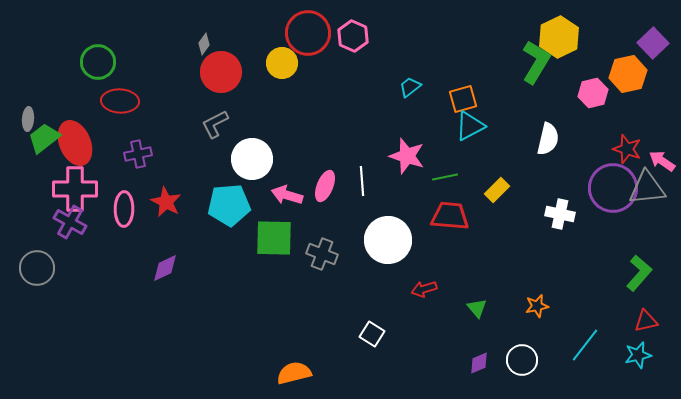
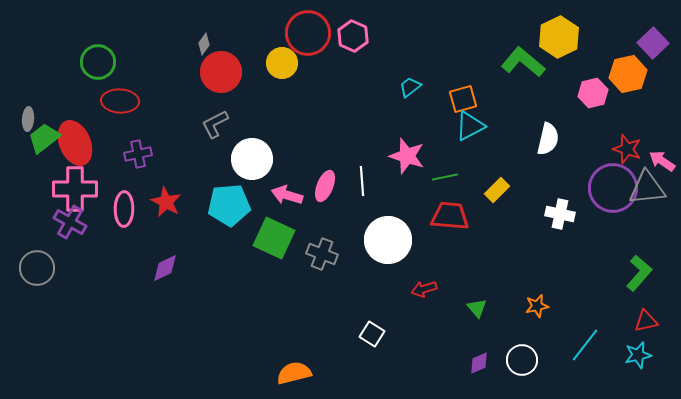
green L-shape at (536, 62): moved 13 px left; rotated 81 degrees counterclockwise
green square at (274, 238): rotated 24 degrees clockwise
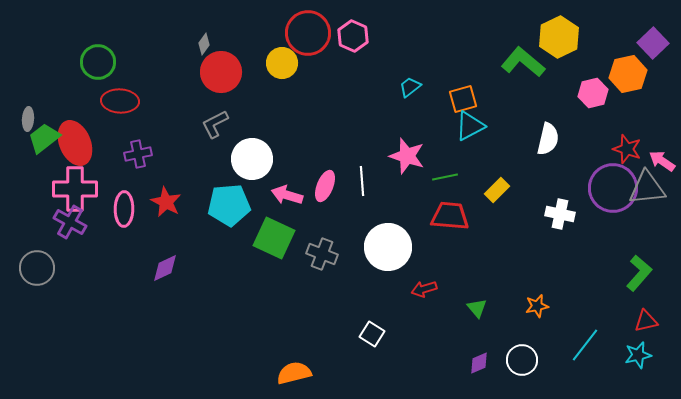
white circle at (388, 240): moved 7 px down
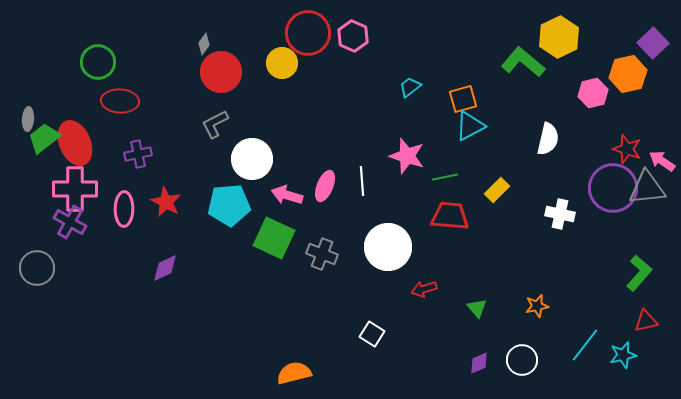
cyan star at (638, 355): moved 15 px left
